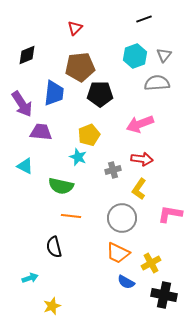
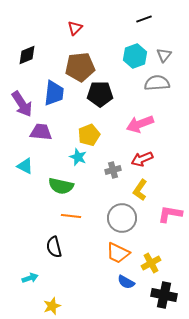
red arrow: rotated 150 degrees clockwise
yellow L-shape: moved 1 px right, 1 px down
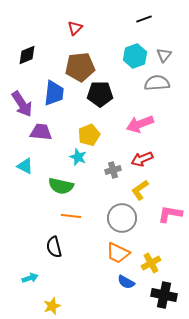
yellow L-shape: rotated 20 degrees clockwise
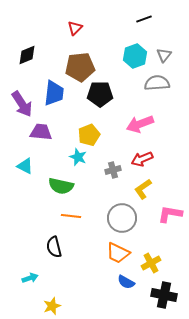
yellow L-shape: moved 3 px right, 1 px up
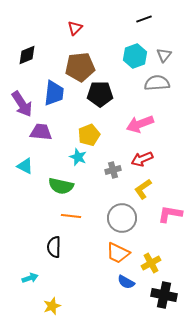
black semicircle: rotated 15 degrees clockwise
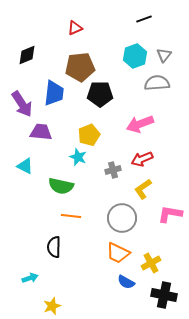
red triangle: rotated 21 degrees clockwise
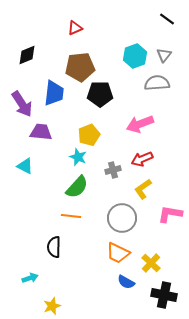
black line: moved 23 px right; rotated 56 degrees clockwise
green semicircle: moved 16 px right, 1 px down; rotated 60 degrees counterclockwise
yellow cross: rotated 18 degrees counterclockwise
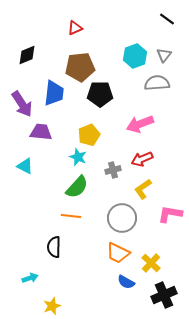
black cross: rotated 35 degrees counterclockwise
